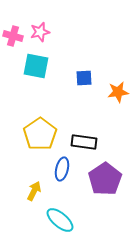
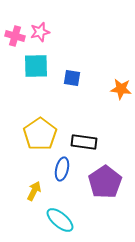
pink cross: moved 2 px right
cyan square: rotated 12 degrees counterclockwise
blue square: moved 12 px left; rotated 12 degrees clockwise
orange star: moved 3 px right, 3 px up; rotated 15 degrees clockwise
purple pentagon: moved 3 px down
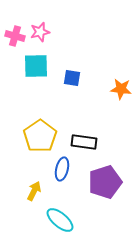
yellow pentagon: moved 2 px down
purple pentagon: rotated 16 degrees clockwise
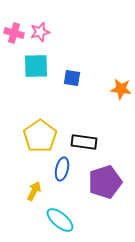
pink cross: moved 1 px left, 3 px up
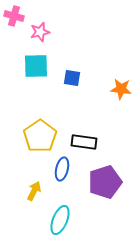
pink cross: moved 17 px up
cyan ellipse: rotated 72 degrees clockwise
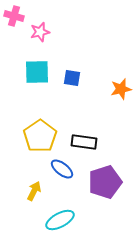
cyan square: moved 1 px right, 6 px down
orange star: rotated 20 degrees counterclockwise
blue ellipse: rotated 65 degrees counterclockwise
cyan ellipse: rotated 40 degrees clockwise
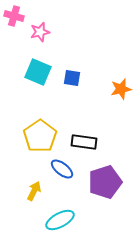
cyan square: moved 1 px right; rotated 24 degrees clockwise
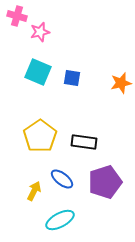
pink cross: moved 3 px right
orange star: moved 6 px up
blue ellipse: moved 10 px down
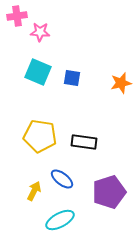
pink cross: rotated 24 degrees counterclockwise
pink star: rotated 18 degrees clockwise
yellow pentagon: rotated 28 degrees counterclockwise
purple pentagon: moved 4 px right, 10 px down
